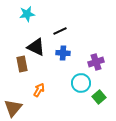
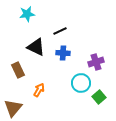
brown rectangle: moved 4 px left, 6 px down; rotated 14 degrees counterclockwise
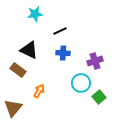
cyan star: moved 8 px right
black triangle: moved 7 px left, 3 px down
purple cross: moved 1 px left, 1 px up
brown rectangle: rotated 28 degrees counterclockwise
orange arrow: moved 1 px down
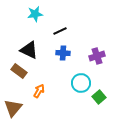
purple cross: moved 2 px right, 5 px up
brown rectangle: moved 1 px right, 1 px down
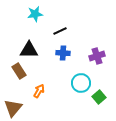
black triangle: rotated 24 degrees counterclockwise
brown rectangle: rotated 21 degrees clockwise
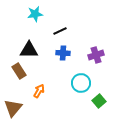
purple cross: moved 1 px left, 1 px up
green square: moved 4 px down
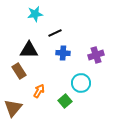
black line: moved 5 px left, 2 px down
green square: moved 34 px left
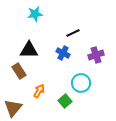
black line: moved 18 px right
blue cross: rotated 24 degrees clockwise
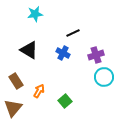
black triangle: rotated 30 degrees clockwise
brown rectangle: moved 3 px left, 10 px down
cyan circle: moved 23 px right, 6 px up
